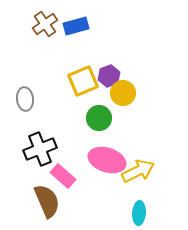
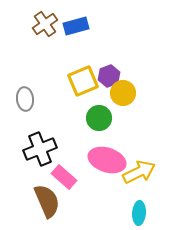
yellow arrow: moved 1 px right, 1 px down
pink rectangle: moved 1 px right, 1 px down
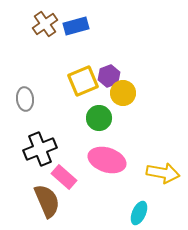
yellow arrow: moved 24 px right, 1 px down; rotated 36 degrees clockwise
cyan ellipse: rotated 20 degrees clockwise
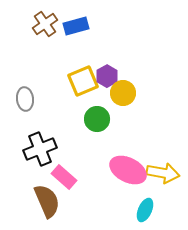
purple hexagon: moved 2 px left; rotated 10 degrees counterclockwise
green circle: moved 2 px left, 1 px down
pink ellipse: moved 21 px right, 10 px down; rotated 9 degrees clockwise
cyan ellipse: moved 6 px right, 3 px up
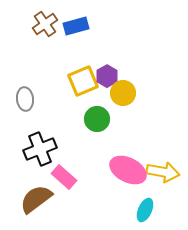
yellow arrow: moved 1 px up
brown semicircle: moved 11 px left, 2 px up; rotated 104 degrees counterclockwise
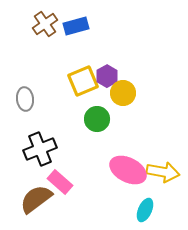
pink rectangle: moved 4 px left, 5 px down
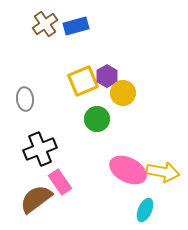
pink rectangle: rotated 15 degrees clockwise
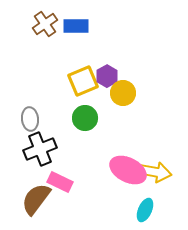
blue rectangle: rotated 15 degrees clockwise
gray ellipse: moved 5 px right, 20 px down
green circle: moved 12 px left, 1 px up
yellow arrow: moved 8 px left
pink rectangle: rotated 30 degrees counterclockwise
brown semicircle: rotated 16 degrees counterclockwise
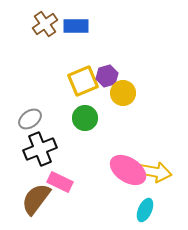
purple hexagon: rotated 15 degrees clockwise
gray ellipse: rotated 60 degrees clockwise
pink ellipse: rotated 6 degrees clockwise
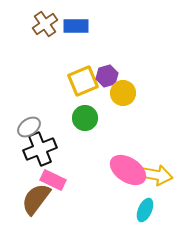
gray ellipse: moved 1 px left, 8 px down
yellow arrow: moved 1 px right, 3 px down
pink rectangle: moved 7 px left, 2 px up
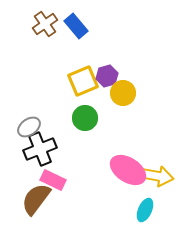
blue rectangle: rotated 50 degrees clockwise
yellow arrow: moved 1 px right, 1 px down
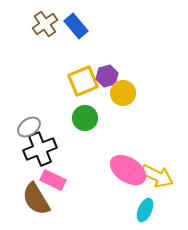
yellow arrow: rotated 16 degrees clockwise
brown semicircle: rotated 68 degrees counterclockwise
